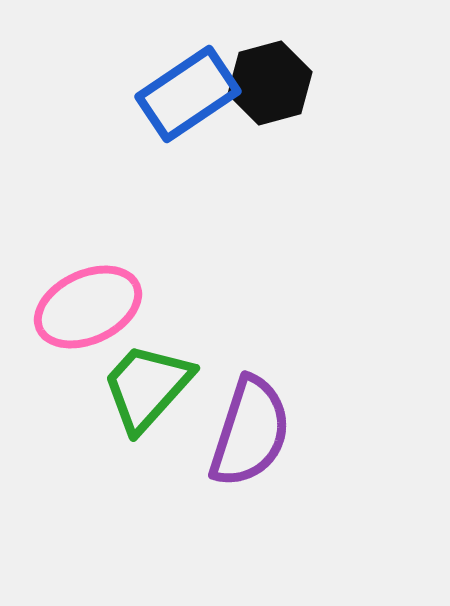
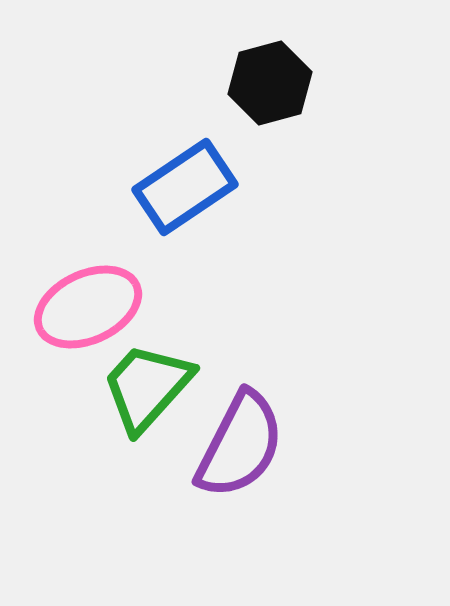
blue rectangle: moved 3 px left, 93 px down
purple semicircle: moved 10 px left, 13 px down; rotated 9 degrees clockwise
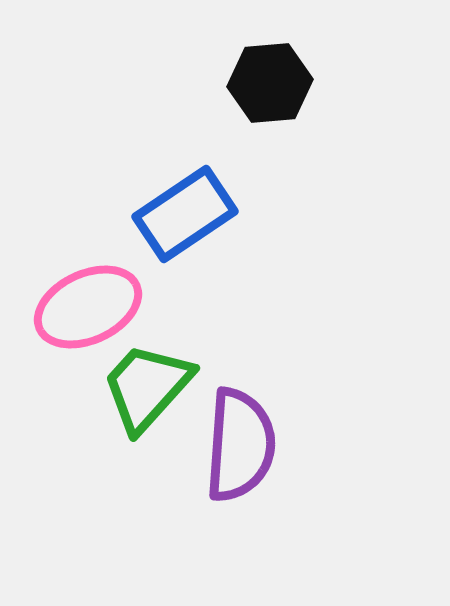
black hexagon: rotated 10 degrees clockwise
blue rectangle: moved 27 px down
purple semicircle: rotated 23 degrees counterclockwise
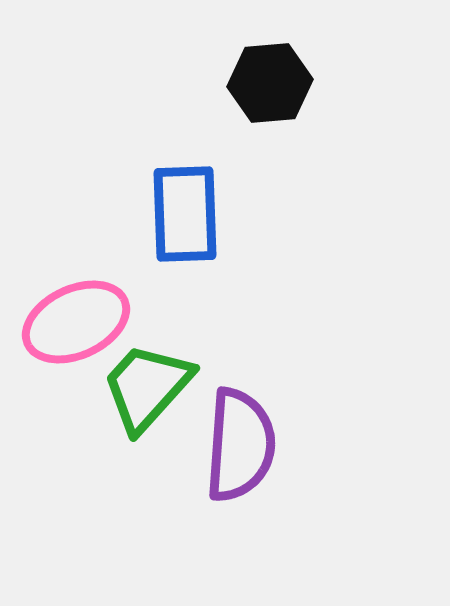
blue rectangle: rotated 58 degrees counterclockwise
pink ellipse: moved 12 px left, 15 px down
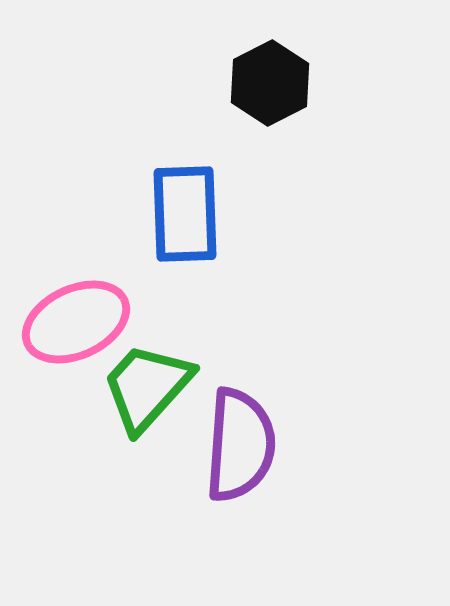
black hexagon: rotated 22 degrees counterclockwise
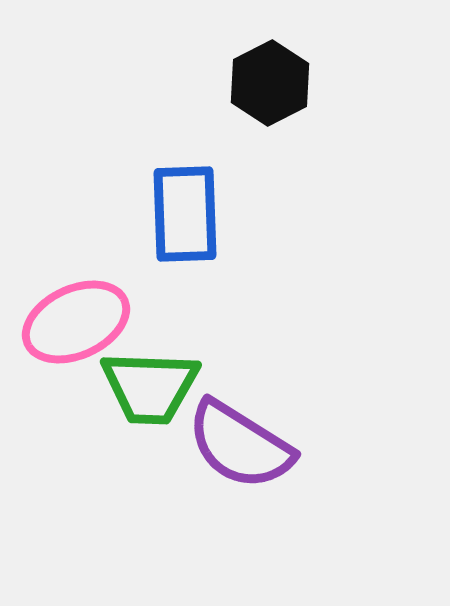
green trapezoid: moved 3 px right; rotated 130 degrees counterclockwise
purple semicircle: rotated 118 degrees clockwise
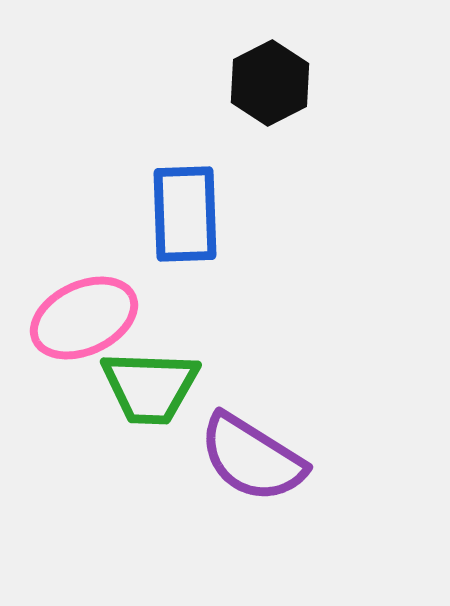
pink ellipse: moved 8 px right, 4 px up
purple semicircle: moved 12 px right, 13 px down
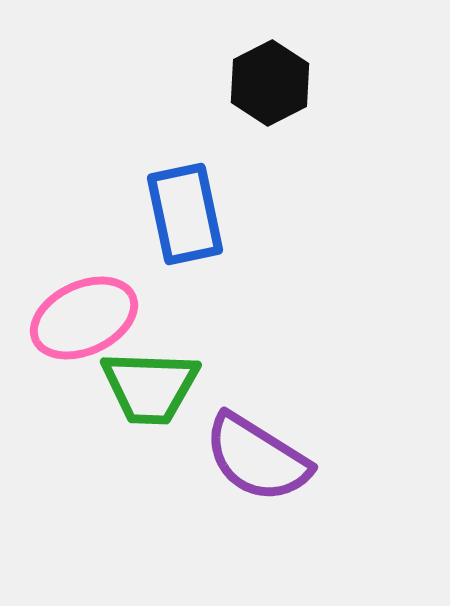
blue rectangle: rotated 10 degrees counterclockwise
purple semicircle: moved 5 px right
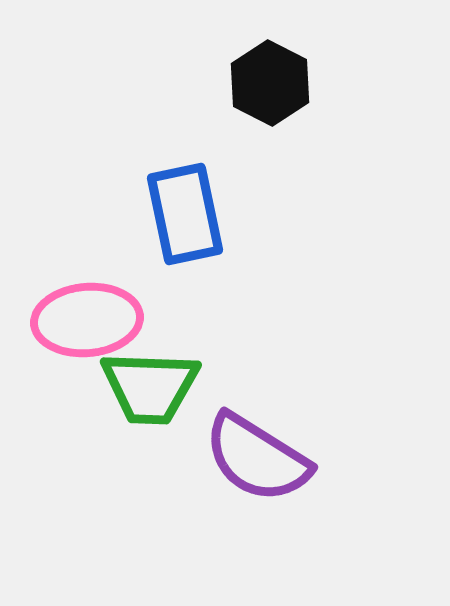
black hexagon: rotated 6 degrees counterclockwise
pink ellipse: moved 3 px right, 2 px down; rotated 20 degrees clockwise
